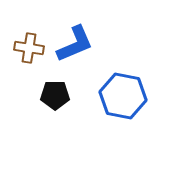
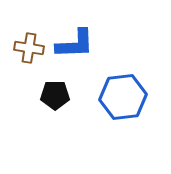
blue L-shape: rotated 21 degrees clockwise
blue hexagon: moved 1 px down; rotated 18 degrees counterclockwise
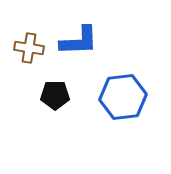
blue L-shape: moved 4 px right, 3 px up
